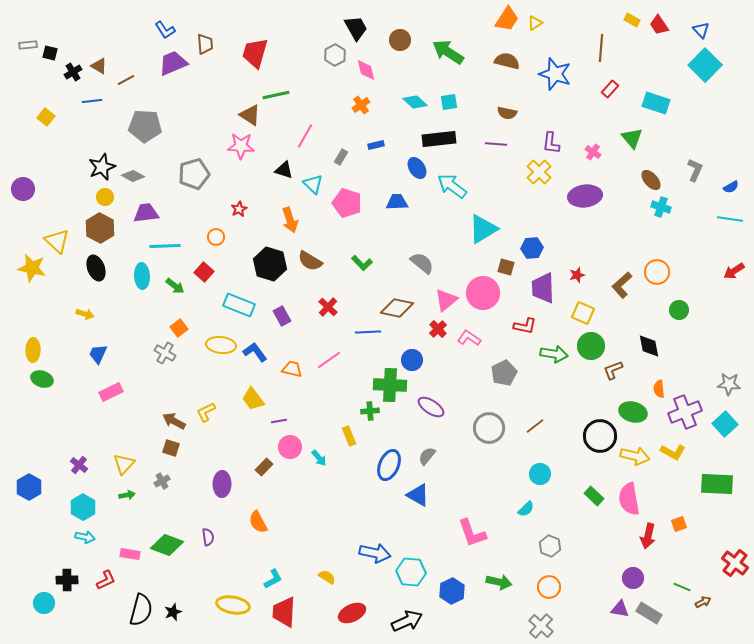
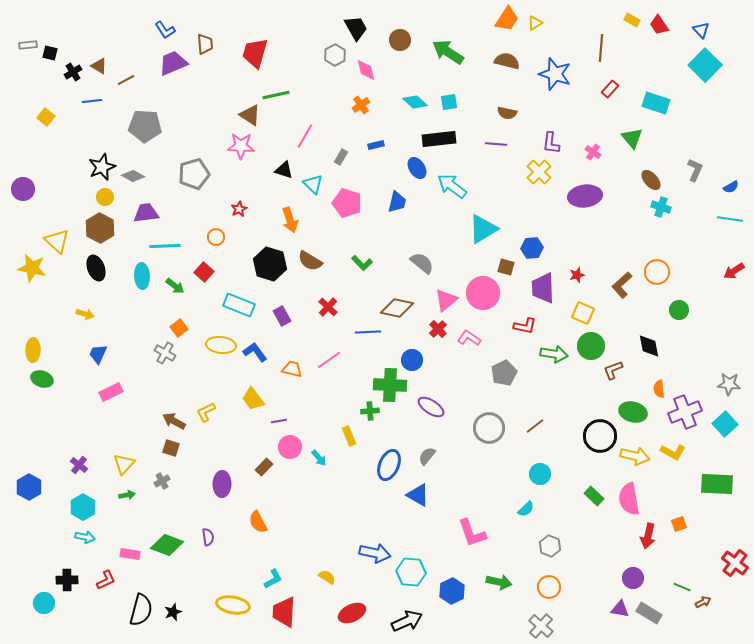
blue trapezoid at (397, 202): rotated 105 degrees clockwise
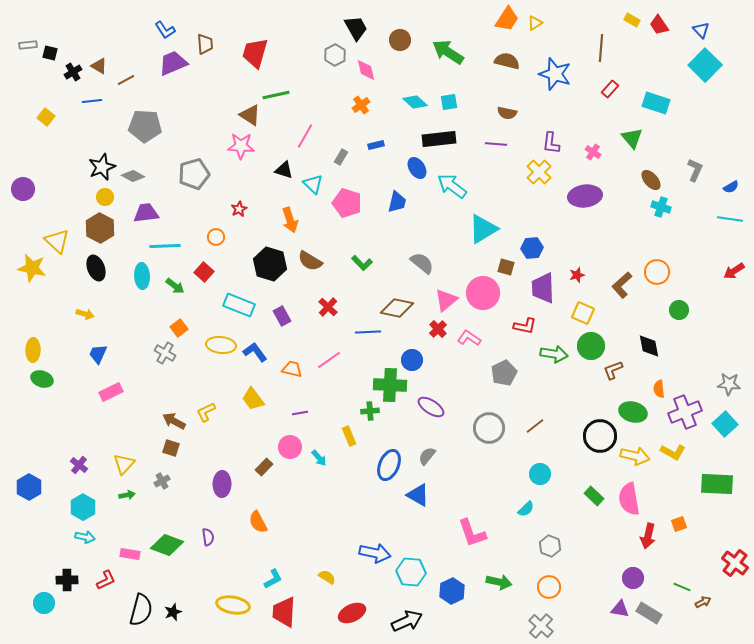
purple line at (279, 421): moved 21 px right, 8 px up
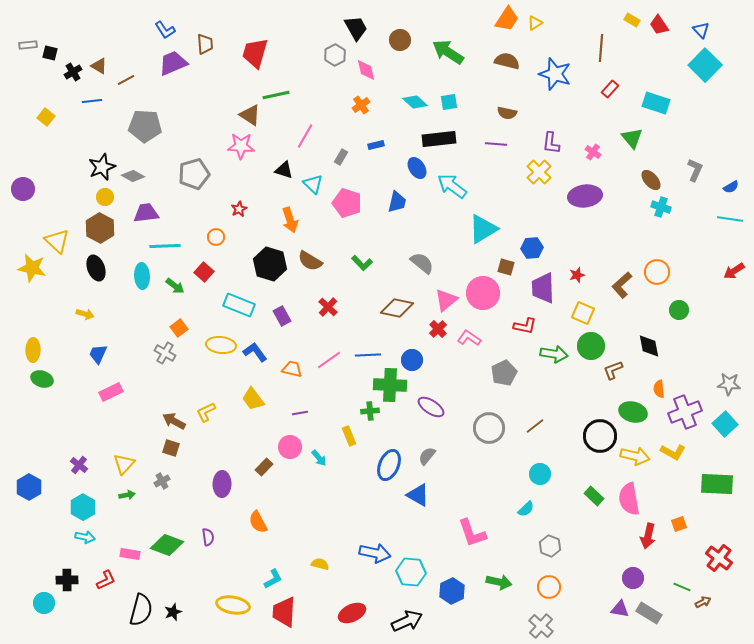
blue line at (368, 332): moved 23 px down
red cross at (735, 563): moved 16 px left, 5 px up
yellow semicircle at (327, 577): moved 7 px left, 13 px up; rotated 18 degrees counterclockwise
